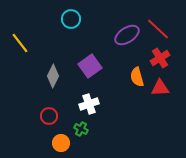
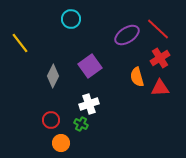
red circle: moved 2 px right, 4 px down
green cross: moved 5 px up
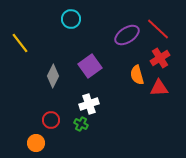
orange semicircle: moved 2 px up
red triangle: moved 1 px left
orange circle: moved 25 px left
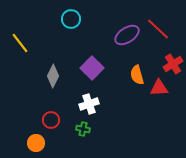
red cross: moved 13 px right, 6 px down
purple square: moved 2 px right, 2 px down; rotated 10 degrees counterclockwise
green cross: moved 2 px right, 5 px down; rotated 16 degrees counterclockwise
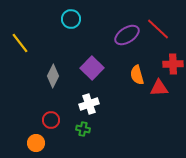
red cross: rotated 30 degrees clockwise
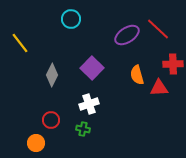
gray diamond: moved 1 px left, 1 px up
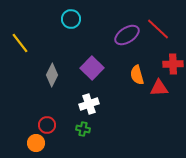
red circle: moved 4 px left, 5 px down
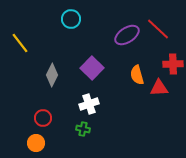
red circle: moved 4 px left, 7 px up
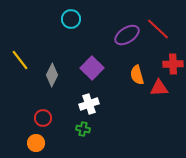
yellow line: moved 17 px down
